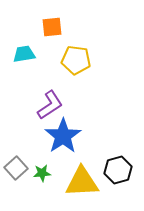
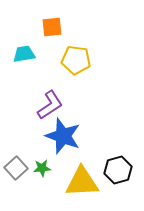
blue star: rotated 18 degrees counterclockwise
green star: moved 5 px up
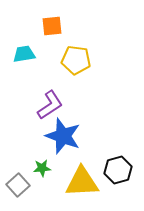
orange square: moved 1 px up
gray square: moved 2 px right, 17 px down
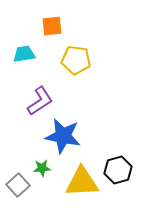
purple L-shape: moved 10 px left, 4 px up
blue star: rotated 9 degrees counterclockwise
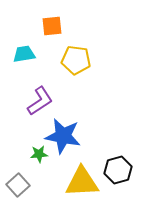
green star: moved 3 px left, 14 px up
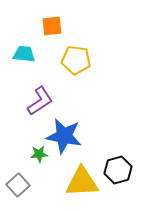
cyan trapezoid: rotated 15 degrees clockwise
blue star: moved 1 px right
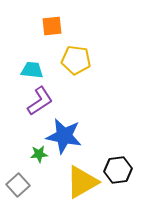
cyan trapezoid: moved 8 px right, 16 px down
black hexagon: rotated 8 degrees clockwise
yellow triangle: rotated 27 degrees counterclockwise
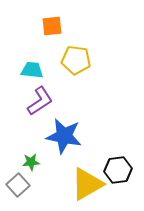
green star: moved 8 px left, 8 px down
yellow triangle: moved 5 px right, 2 px down
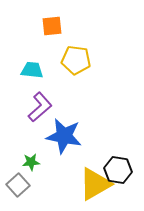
purple L-shape: moved 6 px down; rotated 8 degrees counterclockwise
black hexagon: rotated 16 degrees clockwise
yellow triangle: moved 8 px right
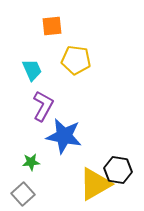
cyan trapezoid: rotated 60 degrees clockwise
purple L-shape: moved 3 px right, 1 px up; rotated 20 degrees counterclockwise
gray square: moved 5 px right, 9 px down
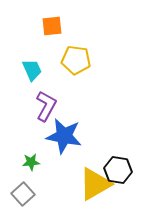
purple L-shape: moved 3 px right
